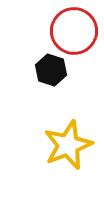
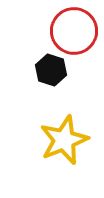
yellow star: moved 4 px left, 5 px up
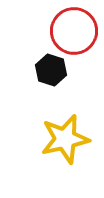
yellow star: moved 1 px right, 1 px up; rotated 9 degrees clockwise
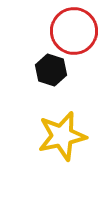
yellow star: moved 3 px left, 3 px up
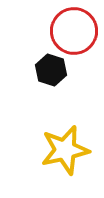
yellow star: moved 3 px right, 14 px down
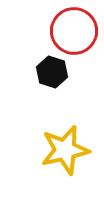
black hexagon: moved 1 px right, 2 px down
